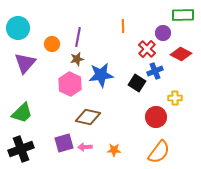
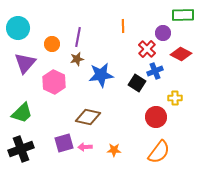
pink hexagon: moved 16 px left, 2 px up
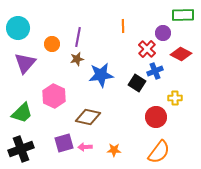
pink hexagon: moved 14 px down
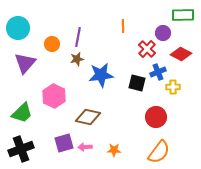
blue cross: moved 3 px right, 1 px down
black square: rotated 18 degrees counterclockwise
yellow cross: moved 2 px left, 11 px up
